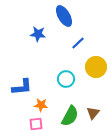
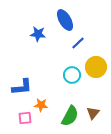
blue ellipse: moved 1 px right, 4 px down
cyan circle: moved 6 px right, 4 px up
pink square: moved 11 px left, 6 px up
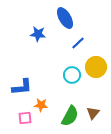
blue ellipse: moved 2 px up
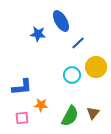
blue ellipse: moved 4 px left, 3 px down
pink square: moved 3 px left
